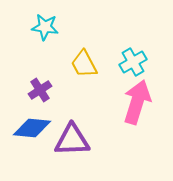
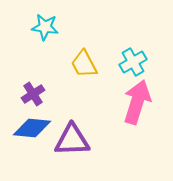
purple cross: moved 7 px left, 4 px down
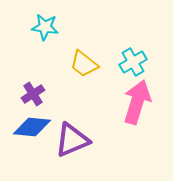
yellow trapezoid: rotated 24 degrees counterclockwise
blue diamond: moved 1 px up
purple triangle: rotated 21 degrees counterclockwise
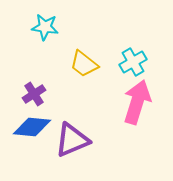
purple cross: moved 1 px right
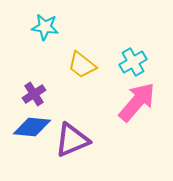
yellow trapezoid: moved 2 px left, 1 px down
pink arrow: rotated 24 degrees clockwise
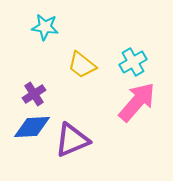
blue diamond: rotated 9 degrees counterclockwise
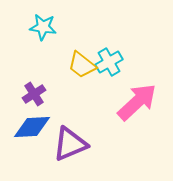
cyan star: moved 2 px left
cyan cross: moved 24 px left
pink arrow: rotated 6 degrees clockwise
purple triangle: moved 2 px left, 4 px down
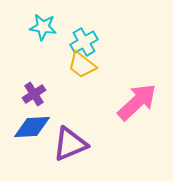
cyan cross: moved 25 px left, 20 px up
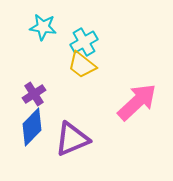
blue diamond: rotated 42 degrees counterclockwise
purple triangle: moved 2 px right, 5 px up
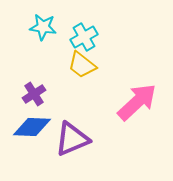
cyan cross: moved 5 px up
blue diamond: rotated 48 degrees clockwise
